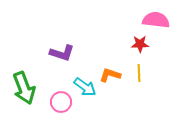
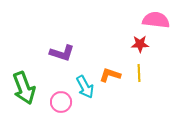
cyan arrow: rotated 25 degrees clockwise
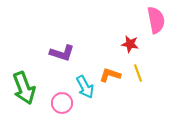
pink semicircle: rotated 72 degrees clockwise
red star: moved 10 px left; rotated 12 degrees clockwise
yellow line: moved 1 px left; rotated 18 degrees counterclockwise
pink circle: moved 1 px right, 1 px down
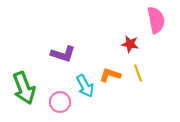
purple L-shape: moved 1 px right, 1 px down
cyan arrow: moved 1 px up
pink circle: moved 2 px left, 1 px up
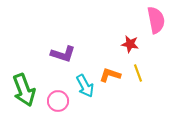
green arrow: moved 2 px down
pink circle: moved 2 px left, 1 px up
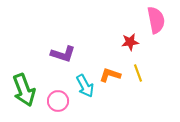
red star: moved 2 px up; rotated 18 degrees counterclockwise
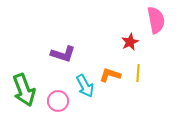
red star: rotated 18 degrees counterclockwise
yellow line: rotated 24 degrees clockwise
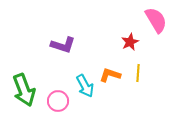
pink semicircle: rotated 20 degrees counterclockwise
purple L-shape: moved 9 px up
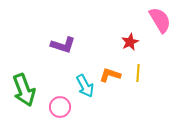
pink semicircle: moved 4 px right
pink circle: moved 2 px right, 6 px down
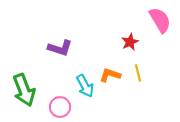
purple L-shape: moved 3 px left, 3 px down
yellow line: rotated 18 degrees counterclockwise
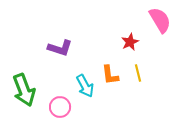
orange L-shape: rotated 115 degrees counterclockwise
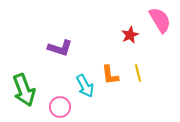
red star: moved 7 px up
